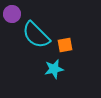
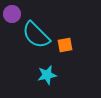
cyan star: moved 7 px left, 6 px down
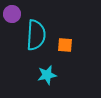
cyan semicircle: rotated 132 degrees counterclockwise
orange square: rotated 14 degrees clockwise
